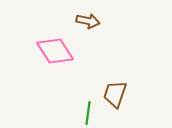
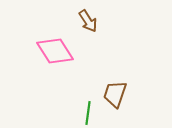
brown arrow: rotated 45 degrees clockwise
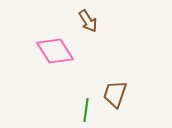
green line: moved 2 px left, 3 px up
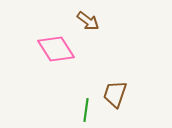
brown arrow: rotated 20 degrees counterclockwise
pink diamond: moved 1 px right, 2 px up
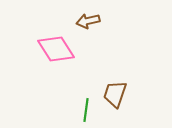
brown arrow: rotated 130 degrees clockwise
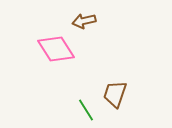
brown arrow: moved 4 px left
green line: rotated 40 degrees counterclockwise
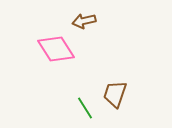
green line: moved 1 px left, 2 px up
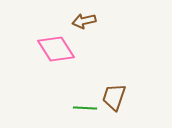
brown trapezoid: moved 1 px left, 3 px down
green line: rotated 55 degrees counterclockwise
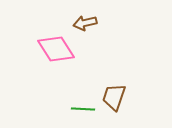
brown arrow: moved 1 px right, 2 px down
green line: moved 2 px left, 1 px down
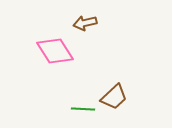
pink diamond: moved 1 px left, 2 px down
brown trapezoid: rotated 152 degrees counterclockwise
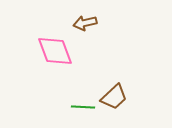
pink diamond: rotated 12 degrees clockwise
green line: moved 2 px up
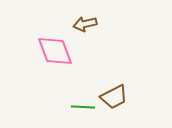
brown arrow: moved 1 px down
brown trapezoid: rotated 16 degrees clockwise
